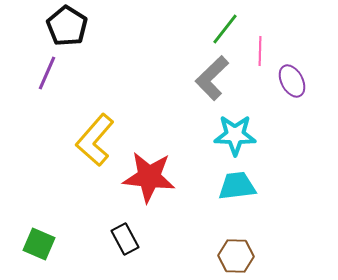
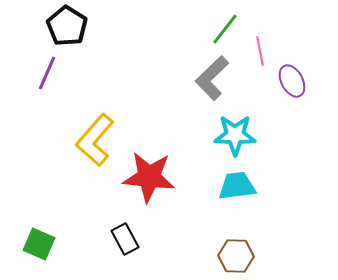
pink line: rotated 12 degrees counterclockwise
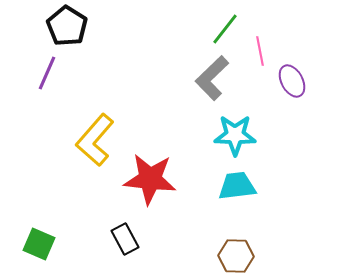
red star: moved 1 px right, 2 px down
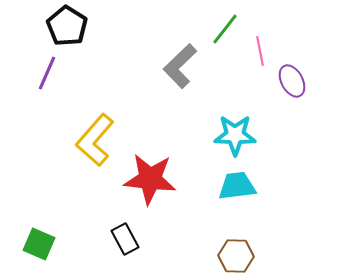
gray L-shape: moved 32 px left, 12 px up
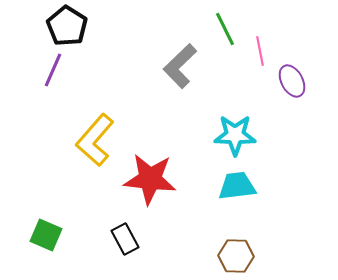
green line: rotated 64 degrees counterclockwise
purple line: moved 6 px right, 3 px up
green square: moved 7 px right, 9 px up
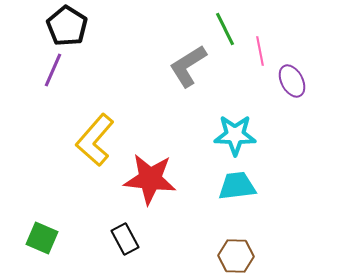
gray L-shape: moved 8 px right; rotated 12 degrees clockwise
green square: moved 4 px left, 3 px down
